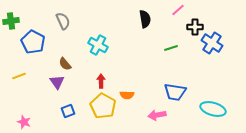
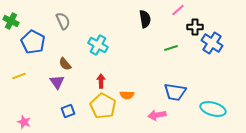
green cross: rotated 35 degrees clockwise
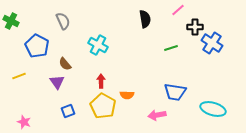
blue pentagon: moved 4 px right, 4 px down
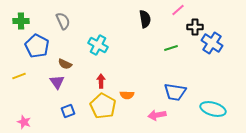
green cross: moved 10 px right; rotated 28 degrees counterclockwise
brown semicircle: rotated 24 degrees counterclockwise
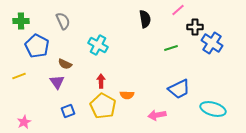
blue trapezoid: moved 4 px right, 3 px up; rotated 35 degrees counterclockwise
pink star: rotated 24 degrees clockwise
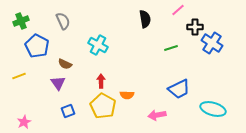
green cross: rotated 21 degrees counterclockwise
purple triangle: moved 1 px right, 1 px down
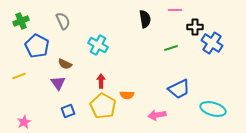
pink line: moved 3 px left; rotated 40 degrees clockwise
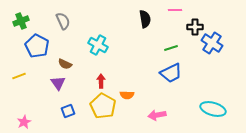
blue trapezoid: moved 8 px left, 16 px up
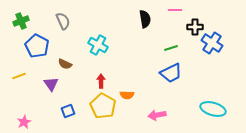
purple triangle: moved 7 px left, 1 px down
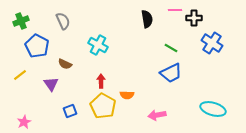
black semicircle: moved 2 px right
black cross: moved 1 px left, 9 px up
green line: rotated 48 degrees clockwise
yellow line: moved 1 px right, 1 px up; rotated 16 degrees counterclockwise
blue square: moved 2 px right
